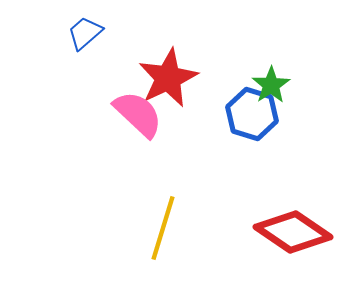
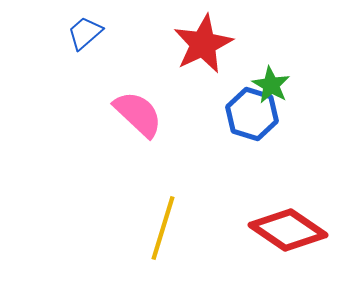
red star: moved 35 px right, 34 px up
green star: rotated 9 degrees counterclockwise
red diamond: moved 5 px left, 2 px up
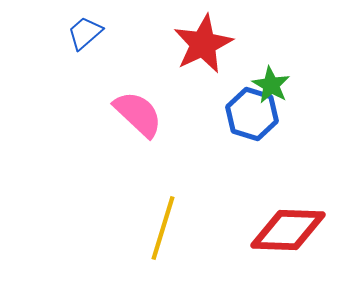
red diamond: rotated 32 degrees counterclockwise
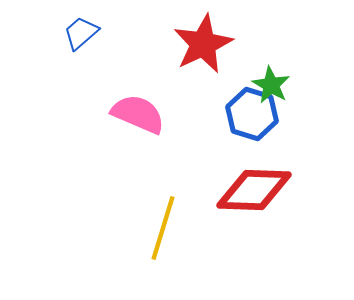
blue trapezoid: moved 4 px left
pink semicircle: rotated 20 degrees counterclockwise
red diamond: moved 34 px left, 40 px up
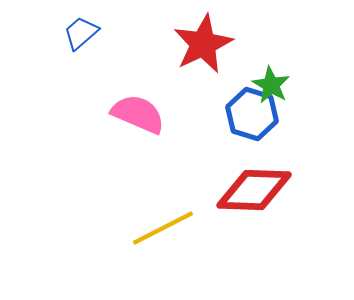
yellow line: rotated 46 degrees clockwise
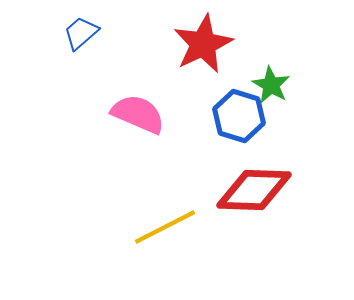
blue hexagon: moved 13 px left, 2 px down
yellow line: moved 2 px right, 1 px up
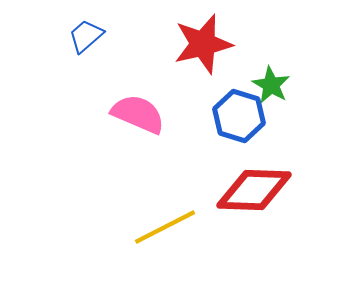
blue trapezoid: moved 5 px right, 3 px down
red star: rotated 12 degrees clockwise
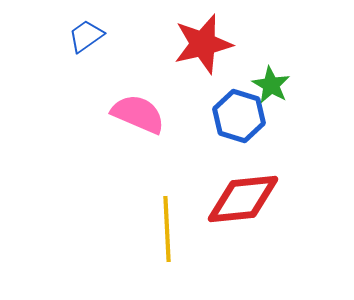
blue trapezoid: rotated 6 degrees clockwise
red diamond: moved 11 px left, 9 px down; rotated 8 degrees counterclockwise
yellow line: moved 2 px right, 2 px down; rotated 66 degrees counterclockwise
